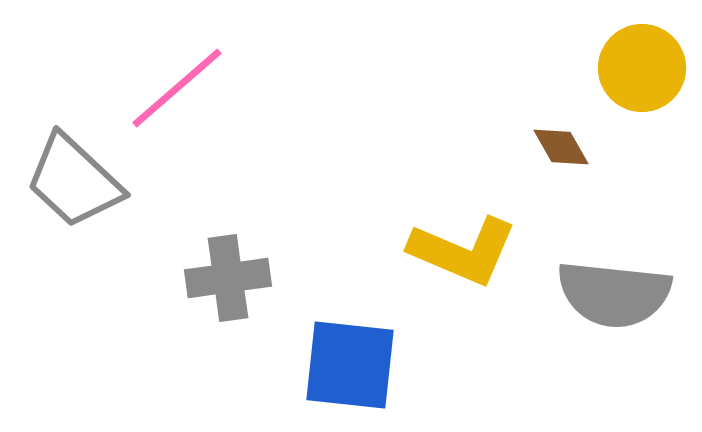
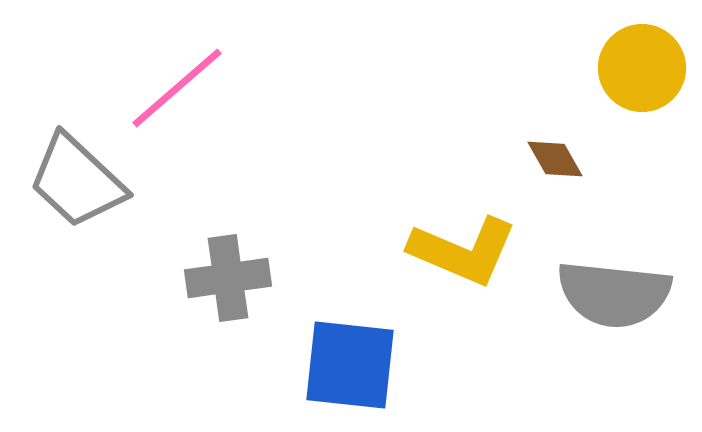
brown diamond: moved 6 px left, 12 px down
gray trapezoid: moved 3 px right
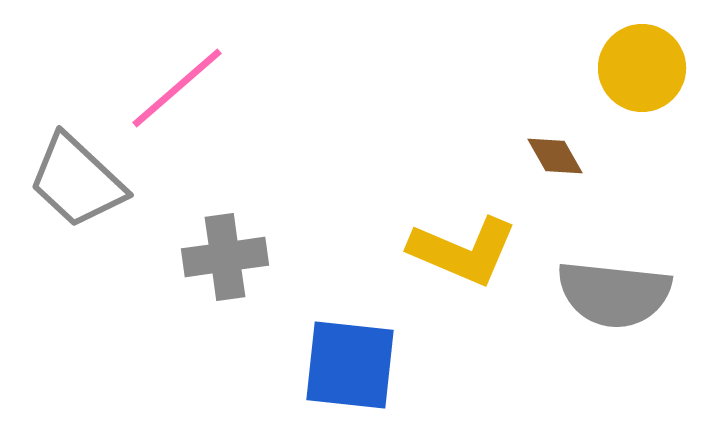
brown diamond: moved 3 px up
gray cross: moved 3 px left, 21 px up
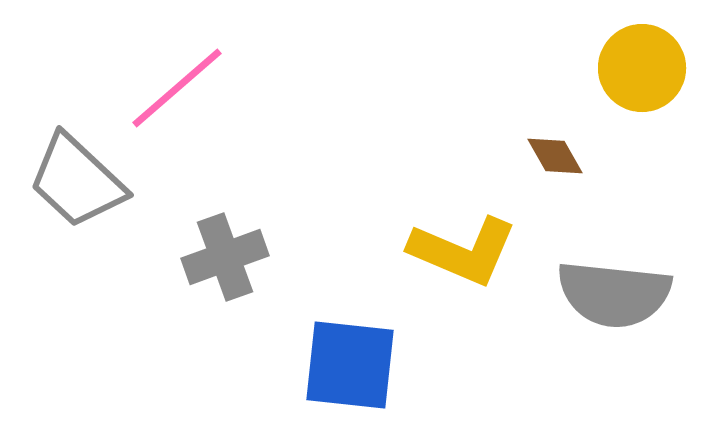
gray cross: rotated 12 degrees counterclockwise
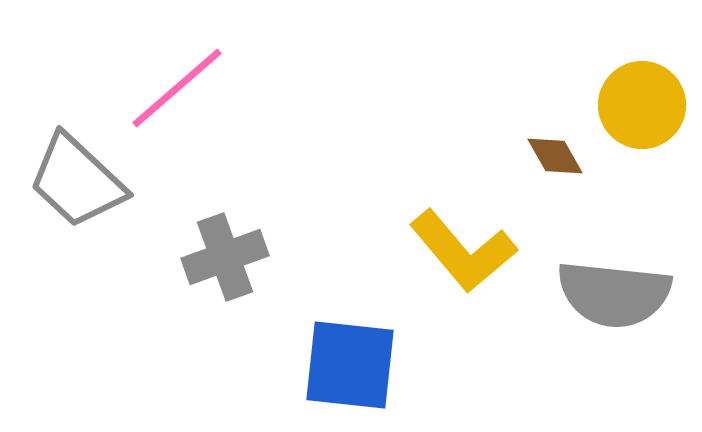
yellow circle: moved 37 px down
yellow L-shape: rotated 27 degrees clockwise
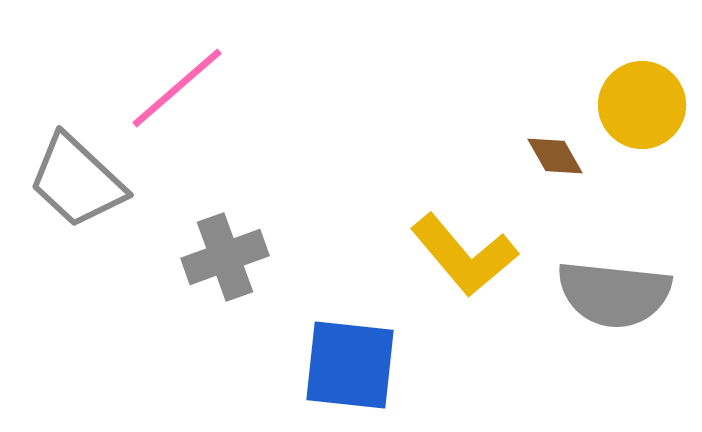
yellow L-shape: moved 1 px right, 4 px down
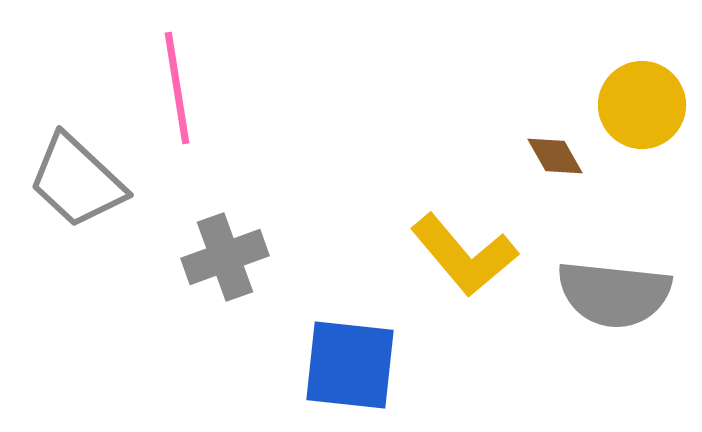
pink line: rotated 58 degrees counterclockwise
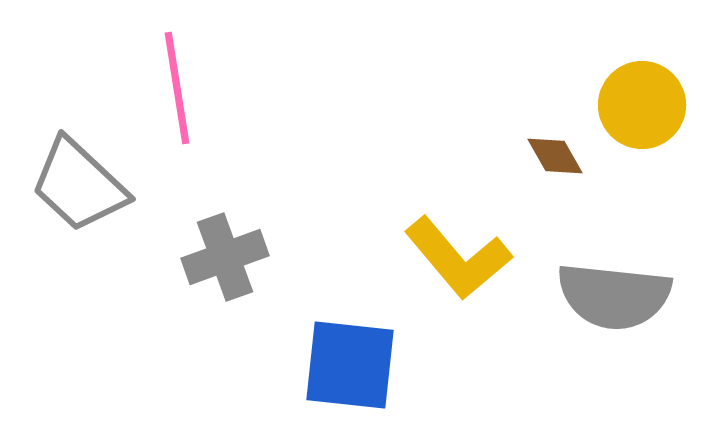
gray trapezoid: moved 2 px right, 4 px down
yellow L-shape: moved 6 px left, 3 px down
gray semicircle: moved 2 px down
